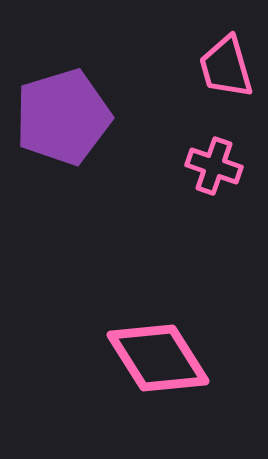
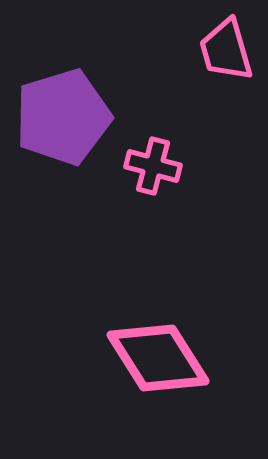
pink trapezoid: moved 17 px up
pink cross: moved 61 px left; rotated 4 degrees counterclockwise
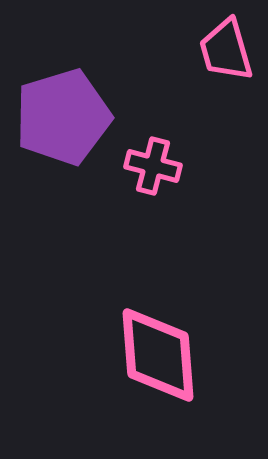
pink diamond: moved 3 px up; rotated 28 degrees clockwise
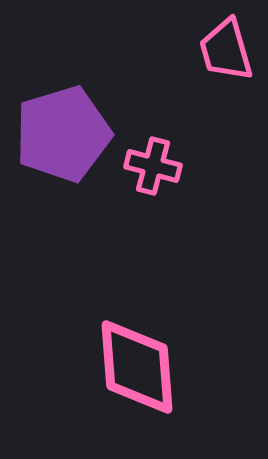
purple pentagon: moved 17 px down
pink diamond: moved 21 px left, 12 px down
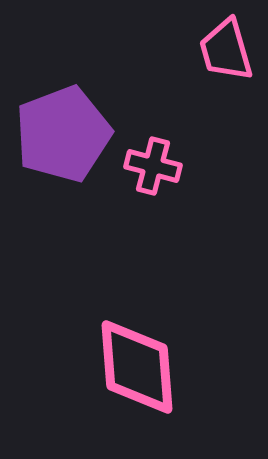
purple pentagon: rotated 4 degrees counterclockwise
